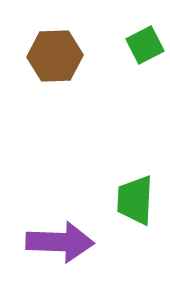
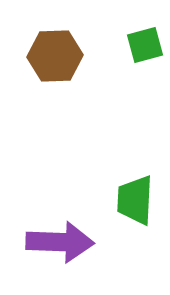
green square: rotated 12 degrees clockwise
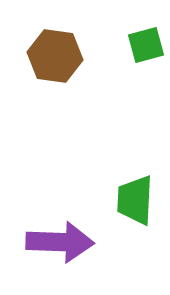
green square: moved 1 px right
brown hexagon: rotated 10 degrees clockwise
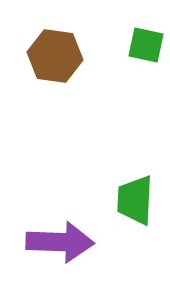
green square: rotated 27 degrees clockwise
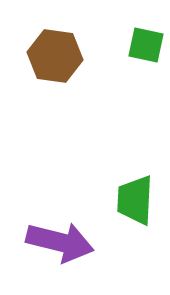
purple arrow: rotated 12 degrees clockwise
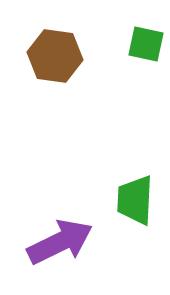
green square: moved 1 px up
purple arrow: rotated 40 degrees counterclockwise
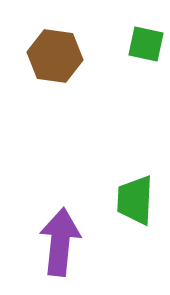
purple arrow: rotated 58 degrees counterclockwise
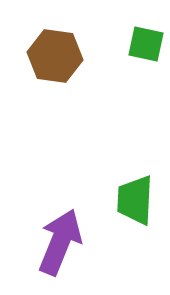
purple arrow: rotated 16 degrees clockwise
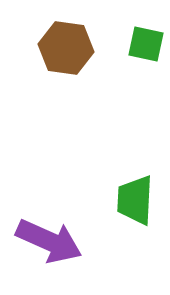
brown hexagon: moved 11 px right, 8 px up
purple arrow: moved 11 px left, 1 px up; rotated 92 degrees clockwise
